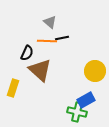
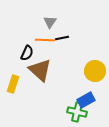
gray triangle: rotated 24 degrees clockwise
orange line: moved 2 px left, 1 px up
yellow rectangle: moved 4 px up
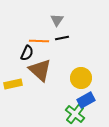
gray triangle: moved 7 px right, 2 px up
orange line: moved 6 px left, 1 px down
yellow circle: moved 14 px left, 7 px down
yellow rectangle: rotated 60 degrees clockwise
green cross: moved 2 px left, 2 px down; rotated 24 degrees clockwise
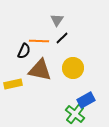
black line: rotated 32 degrees counterclockwise
black semicircle: moved 3 px left, 2 px up
brown triangle: rotated 30 degrees counterclockwise
yellow circle: moved 8 px left, 10 px up
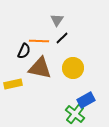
brown triangle: moved 2 px up
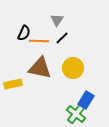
black semicircle: moved 18 px up
blue rectangle: rotated 30 degrees counterclockwise
green cross: moved 1 px right
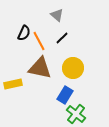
gray triangle: moved 5 px up; rotated 24 degrees counterclockwise
orange line: rotated 60 degrees clockwise
blue rectangle: moved 21 px left, 5 px up
